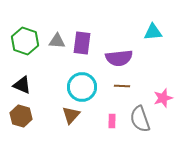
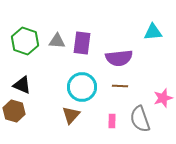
brown line: moved 2 px left
brown hexagon: moved 7 px left, 5 px up
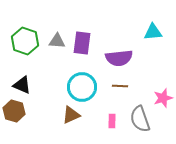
brown triangle: rotated 24 degrees clockwise
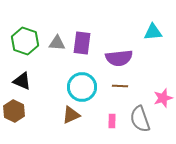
gray triangle: moved 2 px down
black triangle: moved 4 px up
brown hexagon: rotated 10 degrees clockwise
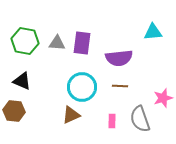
green hexagon: rotated 8 degrees counterclockwise
brown hexagon: rotated 20 degrees counterclockwise
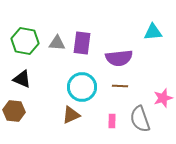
black triangle: moved 2 px up
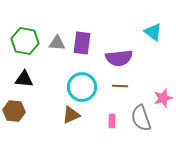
cyan triangle: rotated 42 degrees clockwise
black triangle: moved 2 px right; rotated 18 degrees counterclockwise
gray semicircle: moved 1 px right, 1 px up
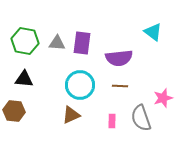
cyan circle: moved 2 px left, 2 px up
